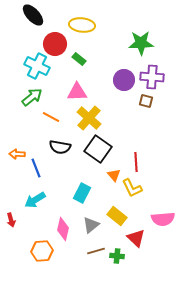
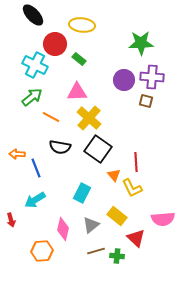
cyan cross: moved 2 px left, 1 px up
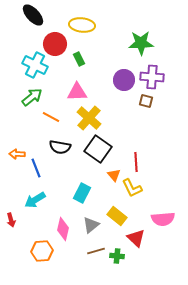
green rectangle: rotated 24 degrees clockwise
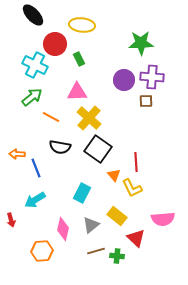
brown square: rotated 16 degrees counterclockwise
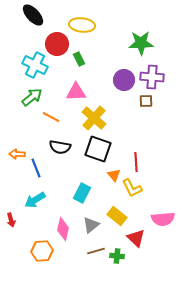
red circle: moved 2 px right
pink triangle: moved 1 px left
yellow cross: moved 5 px right
black square: rotated 16 degrees counterclockwise
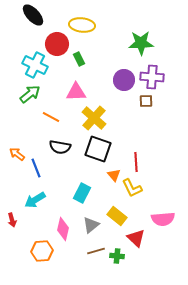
green arrow: moved 2 px left, 3 px up
orange arrow: rotated 35 degrees clockwise
red arrow: moved 1 px right
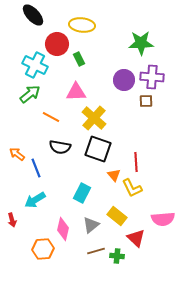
orange hexagon: moved 1 px right, 2 px up
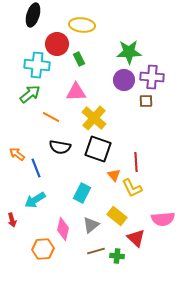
black ellipse: rotated 60 degrees clockwise
green star: moved 12 px left, 9 px down
cyan cross: moved 2 px right; rotated 20 degrees counterclockwise
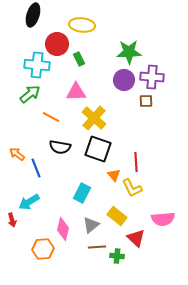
cyan arrow: moved 6 px left, 2 px down
brown line: moved 1 px right, 4 px up; rotated 12 degrees clockwise
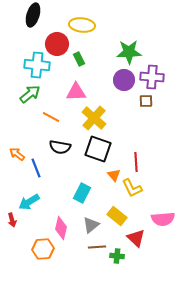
pink diamond: moved 2 px left, 1 px up
